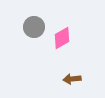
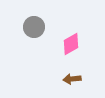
pink diamond: moved 9 px right, 6 px down
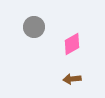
pink diamond: moved 1 px right
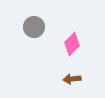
pink diamond: rotated 15 degrees counterclockwise
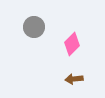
brown arrow: moved 2 px right
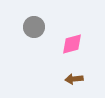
pink diamond: rotated 30 degrees clockwise
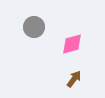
brown arrow: rotated 132 degrees clockwise
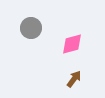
gray circle: moved 3 px left, 1 px down
